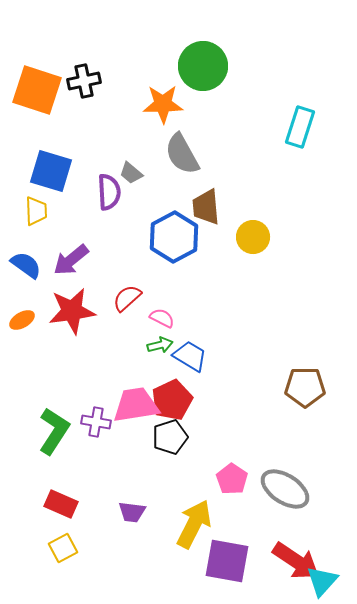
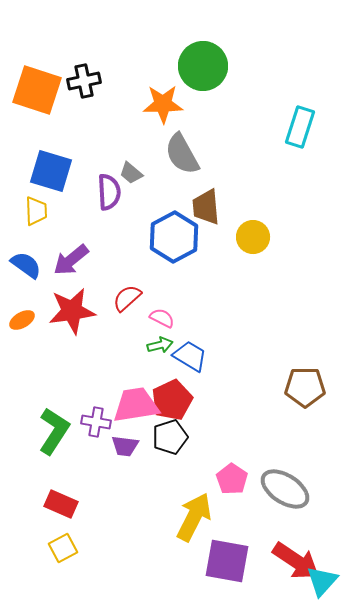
purple trapezoid: moved 7 px left, 66 px up
yellow arrow: moved 7 px up
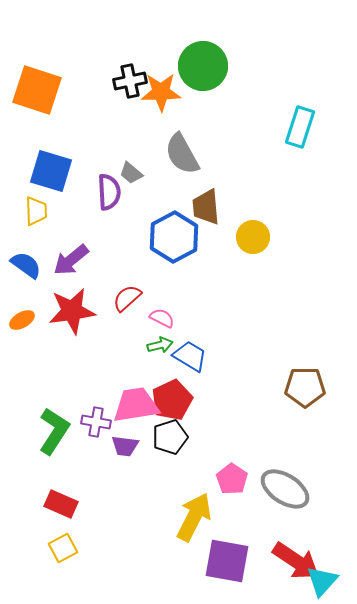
black cross: moved 46 px right
orange star: moved 2 px left, 12 px up
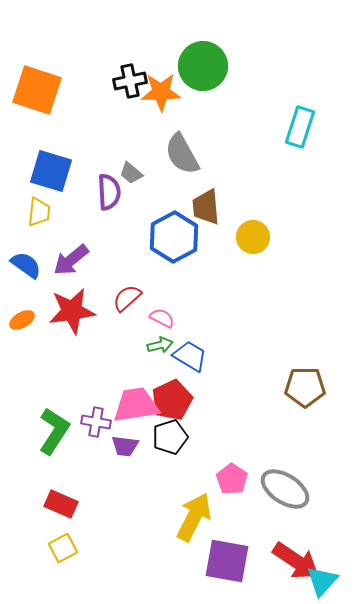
yellow trapezoid: moved 3 px right, 1 px down; rotated 8 degrees clockwise
